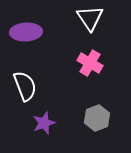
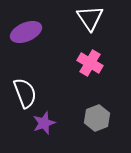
purple ellipse: rotated 20 degrees counterclockwise
white semicircle: moved 7 px down
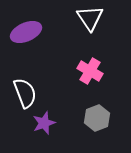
pink cross: moved 8 px down
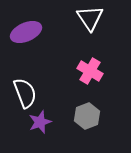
gray hexagon: moved 10 px left, 2 px up
purple star: moved 4 px left, 1 px up
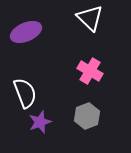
white triangle: rotated 12 degrees counterclockwise
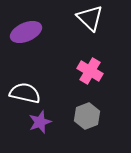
white semicircle: rotated 56 degrees counterclockwise
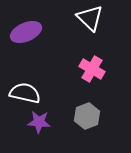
pink cross: moved 2 px right, 2 px up
purple star: moved 1 px left; rotated 25 degrees clockwise
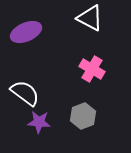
white triangle: rotated 16 degrees counterclockwise
white semicircle: rotated 24 degrees clockwise
gray hexagon: moved 4 px left
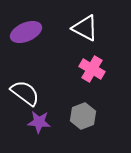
white triangle: moved 5 px left, 10 px down
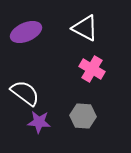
gray hexagon: rotated 25 degrees clockwise
